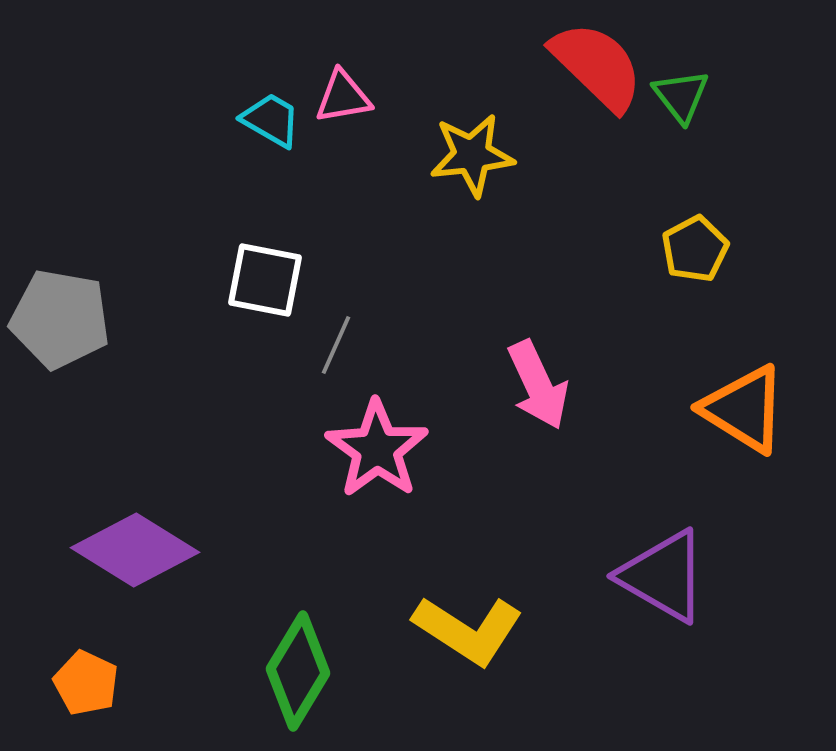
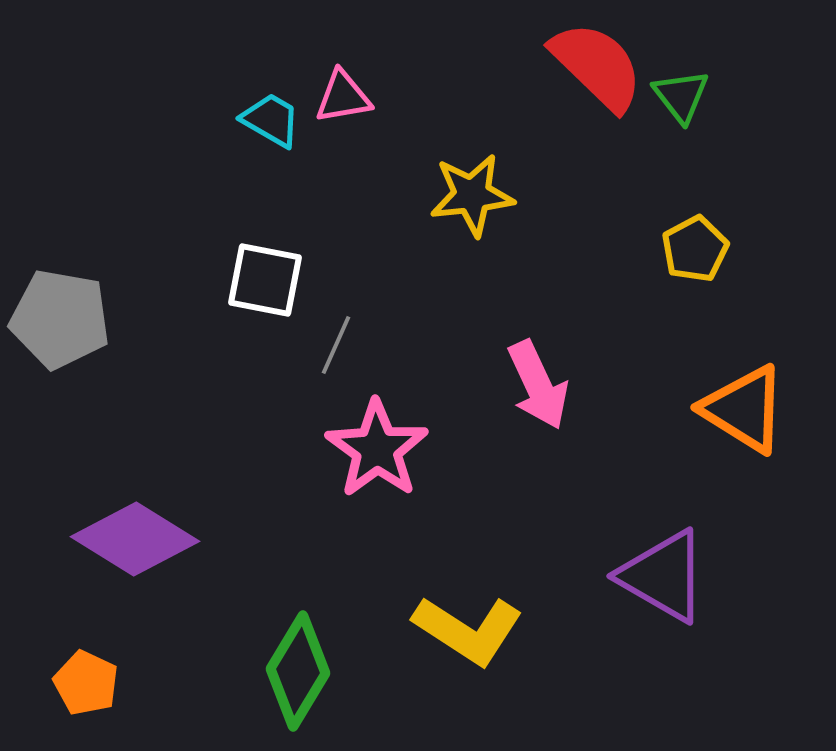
yellow star: moved 40 px down
purple diamond: moved 11 px up
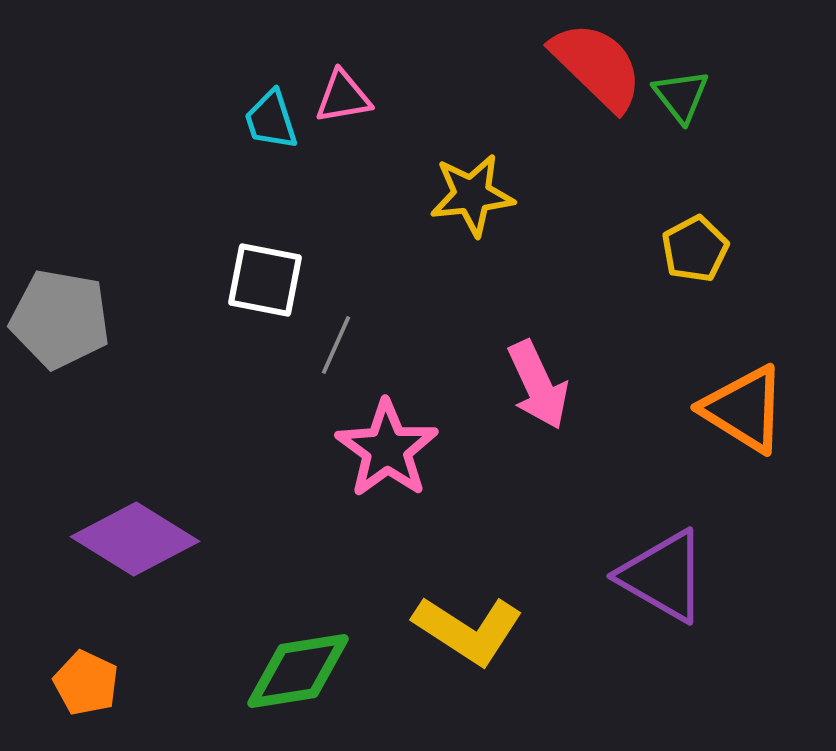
cyan trapezoid: rotated 138 degrees counterclockwise
pink star: moved 10 px right
green diamond: rotated 50 degrees clockwise
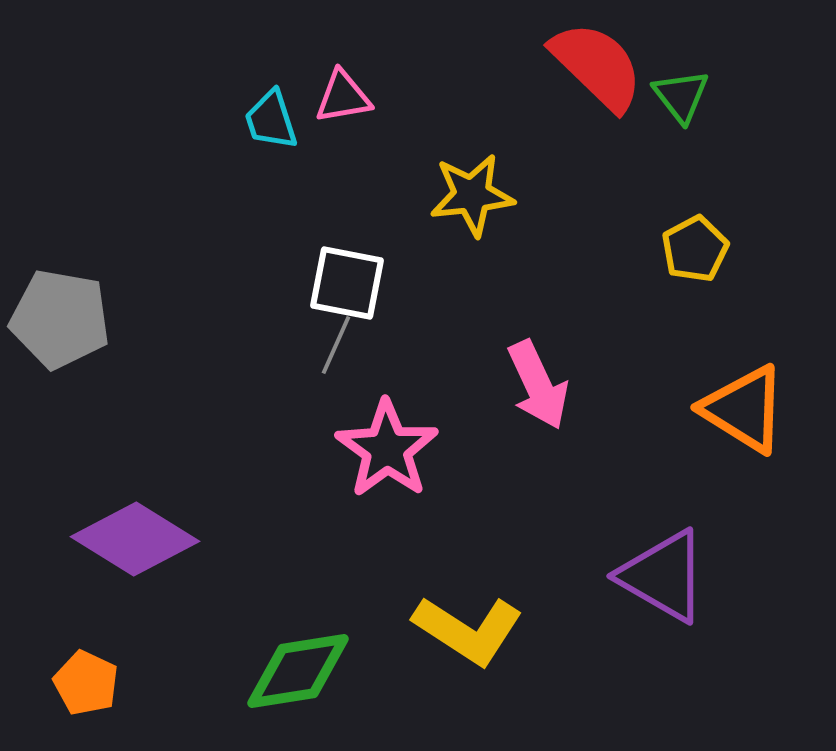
white square: moved 82 px right, 3 px down
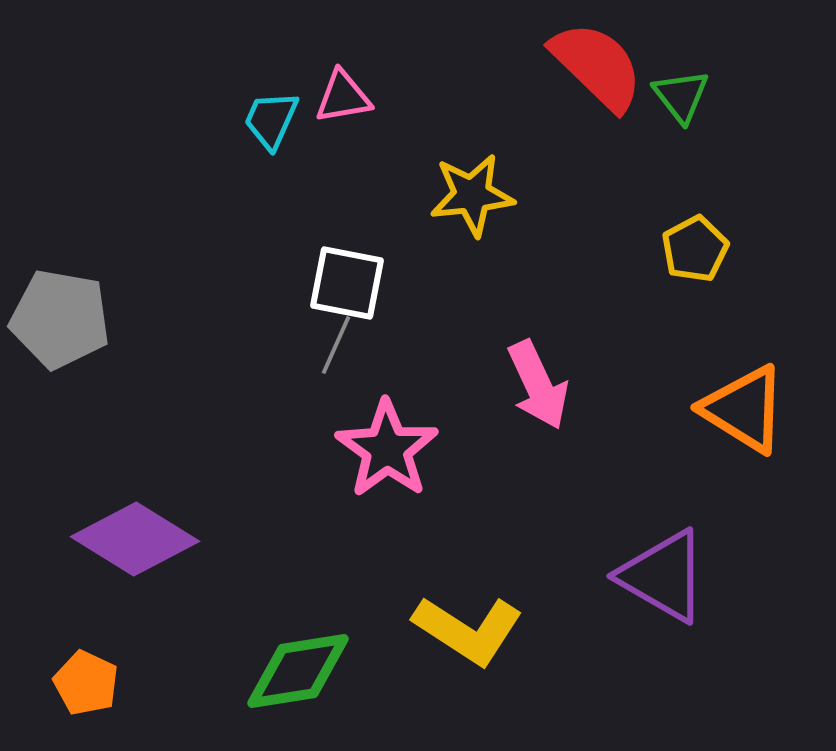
cyan trapezoid: rotated 42 degrees clockwise
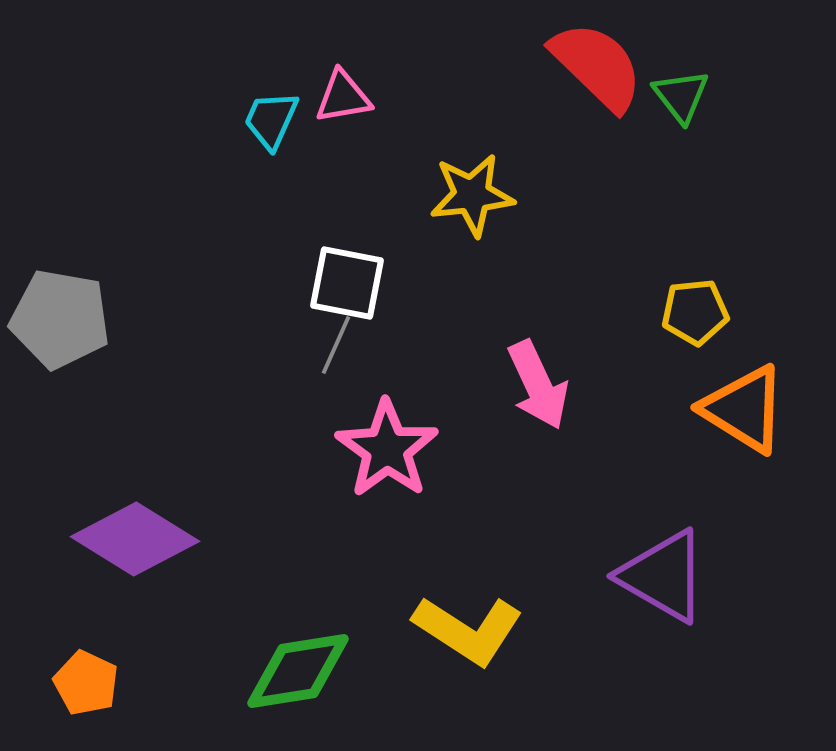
yellow pentagon: moved 63 px down; rotated 22 degrees clockwise
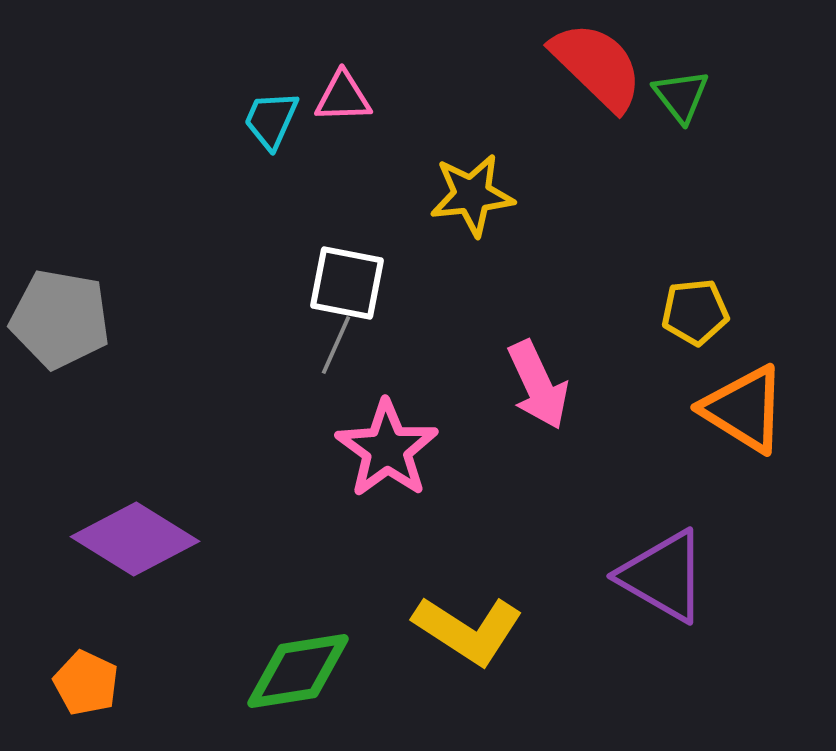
pink triangle: rotated 8 degrees clockwise
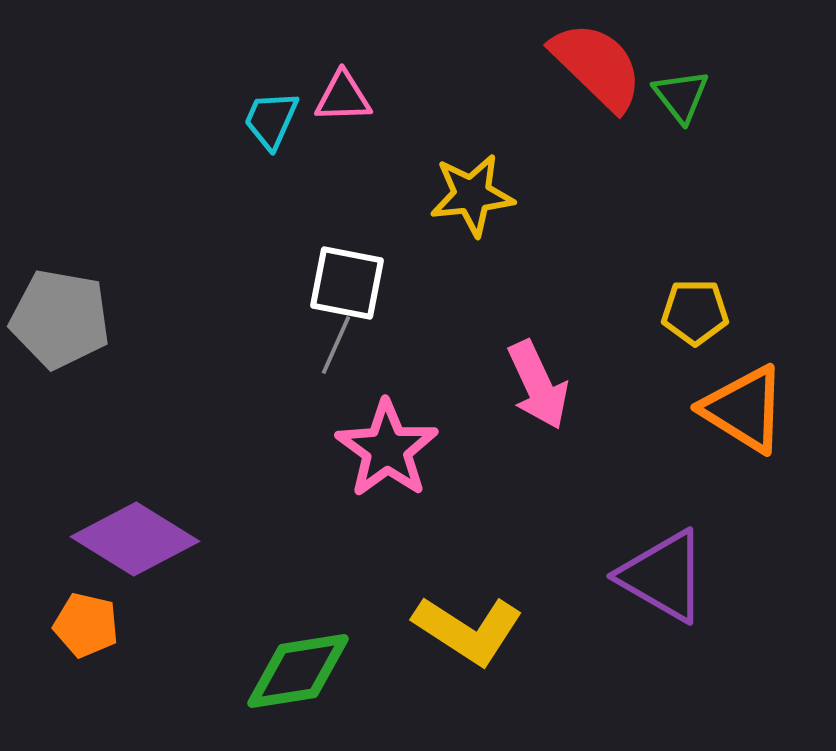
yellow pentagon: rotated 6 degrees clockwise
orange pentagon: moved 58 px up; rotated 12 degrees counterclockwise
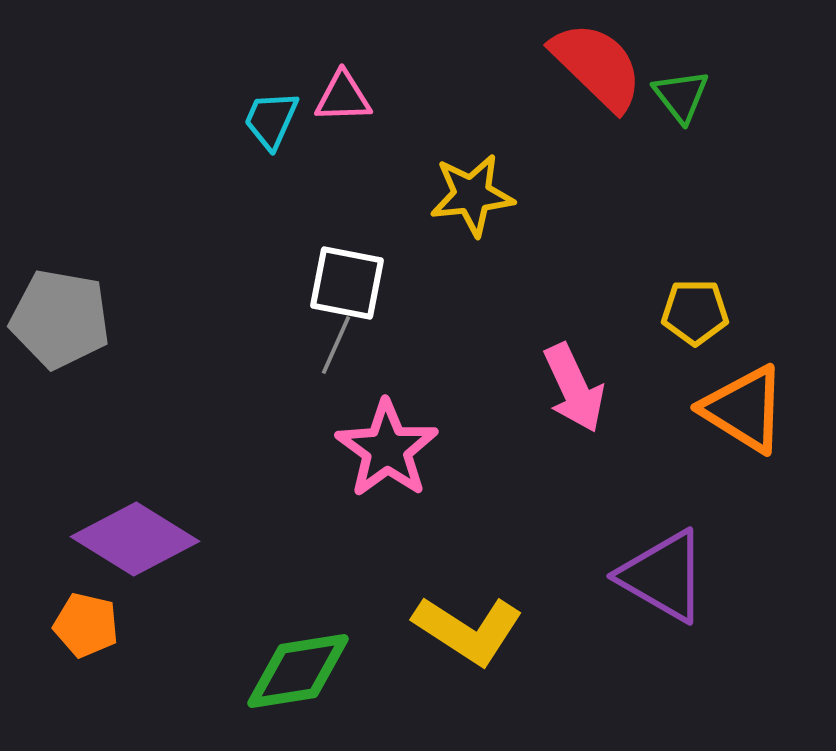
pink arrow: moved 36 px right, 3 px down
